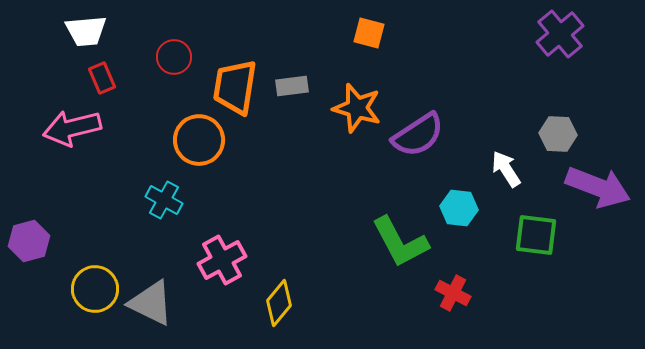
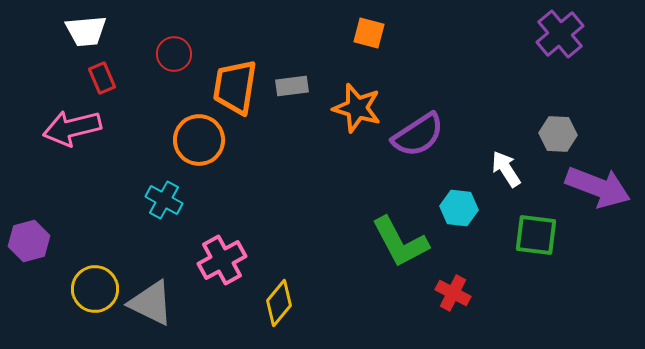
red circle: moved 3 px up
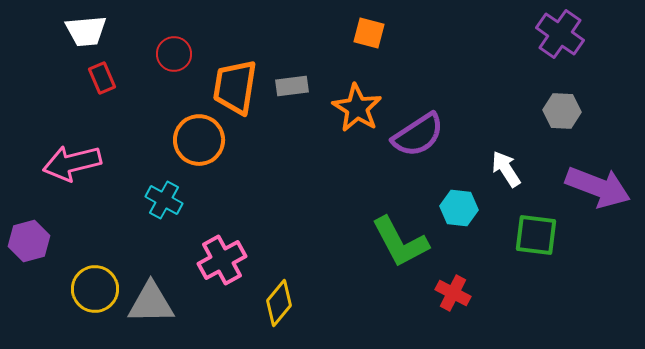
purple cross: rotated 15 degrees counterclockwise
orange star: rotated 15 degrees clockwise
pink arrow: moved 35 px down
gray hexagon: moved 4 px right, 23 px up
gray triangle: rotated 27 degrees counterclockwise
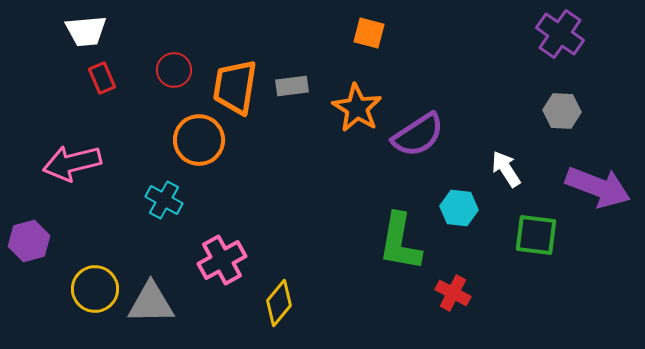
red circle: moved 16 px down
green L-shape: rotated 38 degrees clockwise
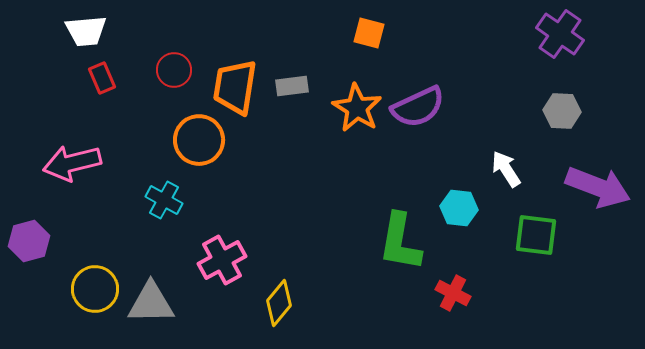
purple semicircle: moved 28 px up; rotated 8 degrees clockwise
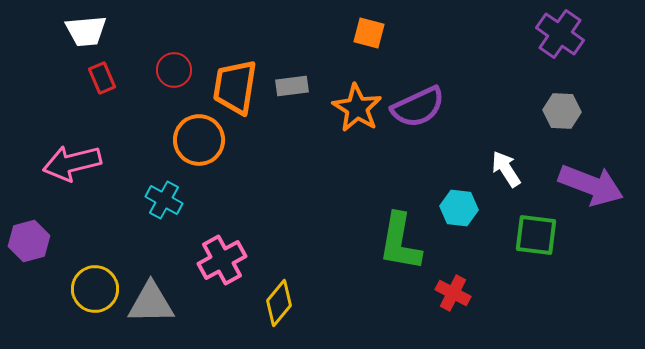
purple arrow: moved 7 px left, 2 px up
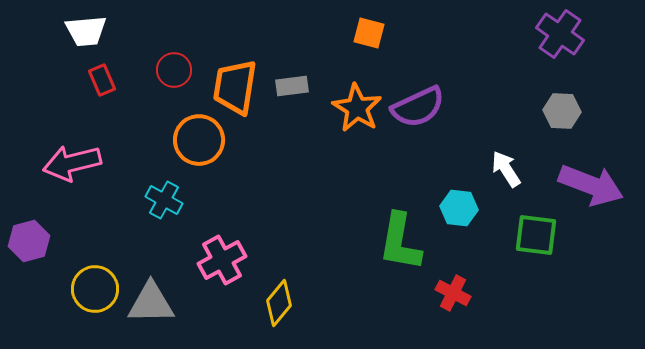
red rectangle: moved 2 px down
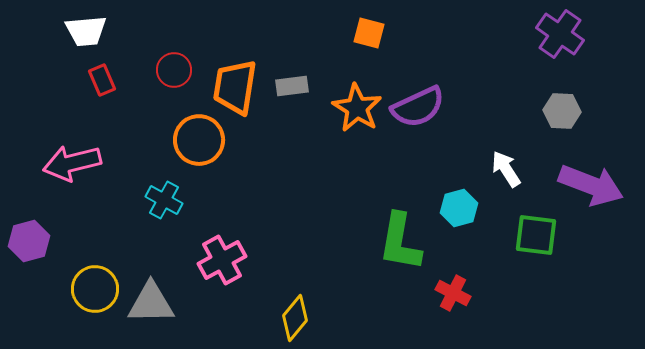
cyan hexagon: rotated 21 degrees counterclockwise
yellow diamond: moved 16 px right, 15 px down
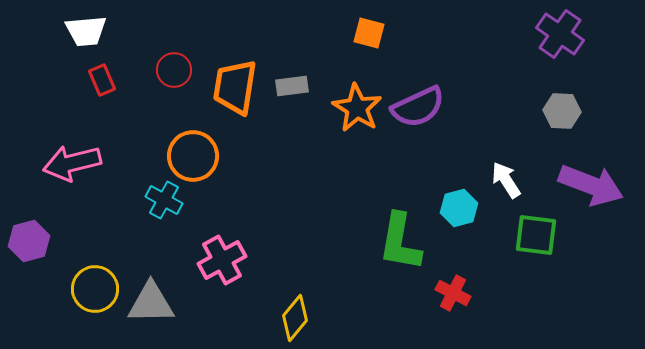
orange circle: moved 6 px left, 16 px down
white arrow: moved 11 px down
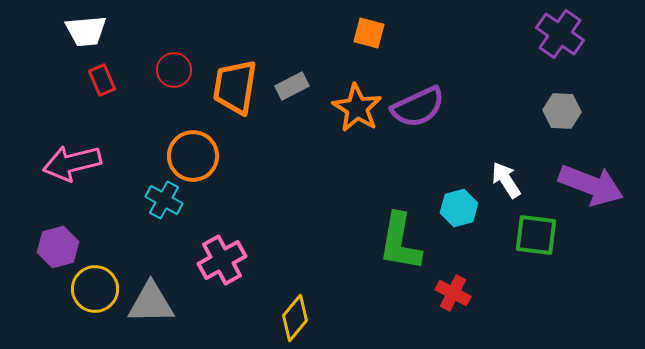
gray rectangle: rotated 20 degrees counterclockwise
purple hexagon: moved 29 px right, 6 px down
